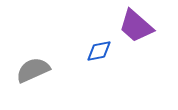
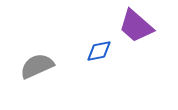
gray semicircle: moved 4 px right, 4 px up
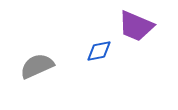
purple trapezoid: rotated 18 degrees counterclockwise
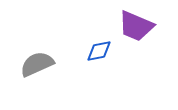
gray semicircle: moved 2 px up
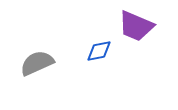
gray semicircle: moved 1 px up
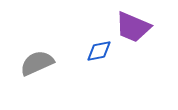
purple trapezoid: moved 3 px left, 1 px down
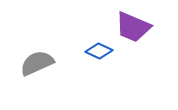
blue diamond: rotated 36 degrees clockwise
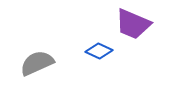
purple trapezoid: moved 3 px up
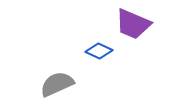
gray semicircle: moved 20 px right, 21 px down
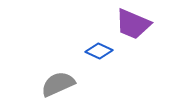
gray semicircle: moved 1 px right
